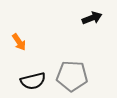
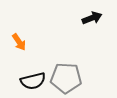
gray pentagon: moved 6 px left, 2 px down
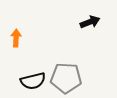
black arrow: moved 2 px left, 4 px down
orange arrow: moved 3 px left, 4 px up; rotated 144 degrees counterclockwise
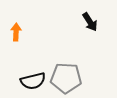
black arrow: rotated 78 degrees clockwise
orange arrow: moved 6 px up
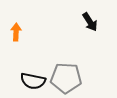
black semicircle: rotated 25 degrees clockwise
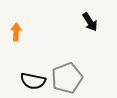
gray pentagon: moved 1 px right; rotated 24 degrees counterclockwise
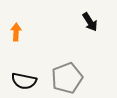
black semicircle: moved 9 px left
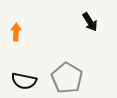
gray pentagon: rotated 20 degrees counterclockwise
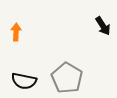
black arrow: moved 13 px right, 4 px down
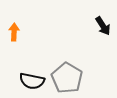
orange arrow: moved 2 px left
black semicircle: moved 8 px right
